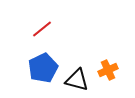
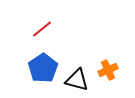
blue pentagon: rotated 8 degrees counterclockwise
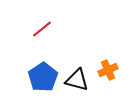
blue pentagon: moved 9 px down
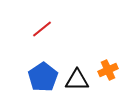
black triangle: rotated 15 degrees counterclockwise
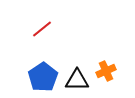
orange cross: moved 2 px left, 1 px down
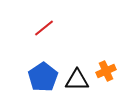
red line: moved 2 px right, 1 px up
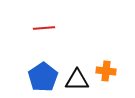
red line: rotated 35 degrees clockwise
orange cross: rotated 30 degrees clockwise
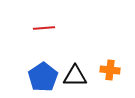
orange cross: moved 4 px right, 1 px up
black triangle: moved 2 px left, 4 px up
